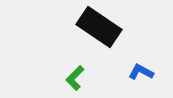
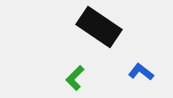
blue L-shape: rotated 10 degrees clockwise
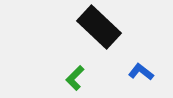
black rectangle: rotated 9 degrees clockwise
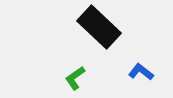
green L-shape: rotated 10 degrees clockwise
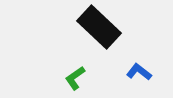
blue L-shape: moved 2 px left
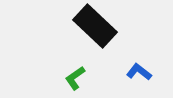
black rectangle: moved 4 px left, 1 px up
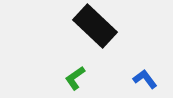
blue L-shape: moved 6 px right, 7 px down; rotated 15 degrees clockwise
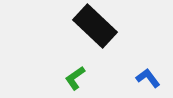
blue L-shape: moved 3 px right, 1 px up
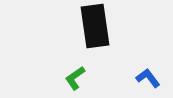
black rectangle: rotated 39 degrees clockwise
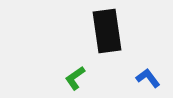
black rectangle: moved 12 px right, 5 px down
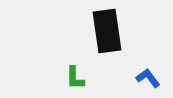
green L-shape: rotated 55 degrees counterclockwise
